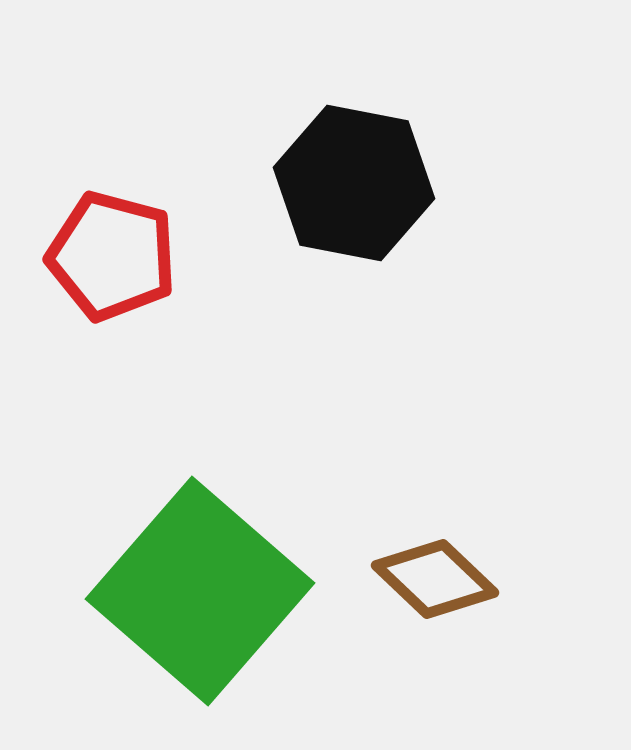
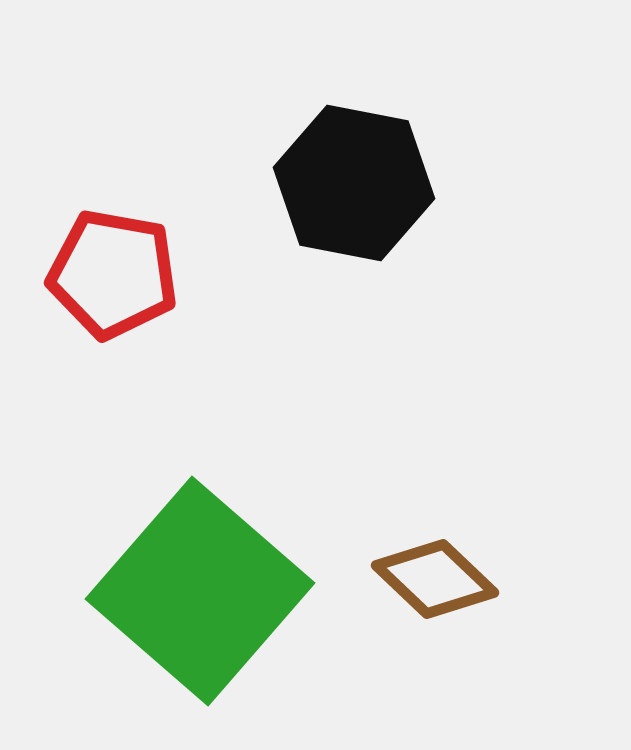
red pentagon: moved 1 px right, 18 px down; rotated 5 degrees counterclockwise
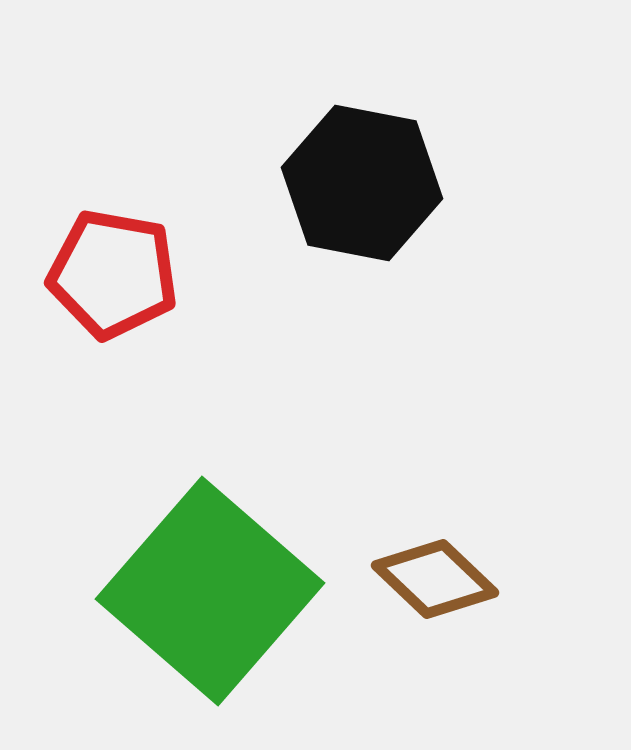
black hexagon: moved 8 px right
green square: moved 10 px right
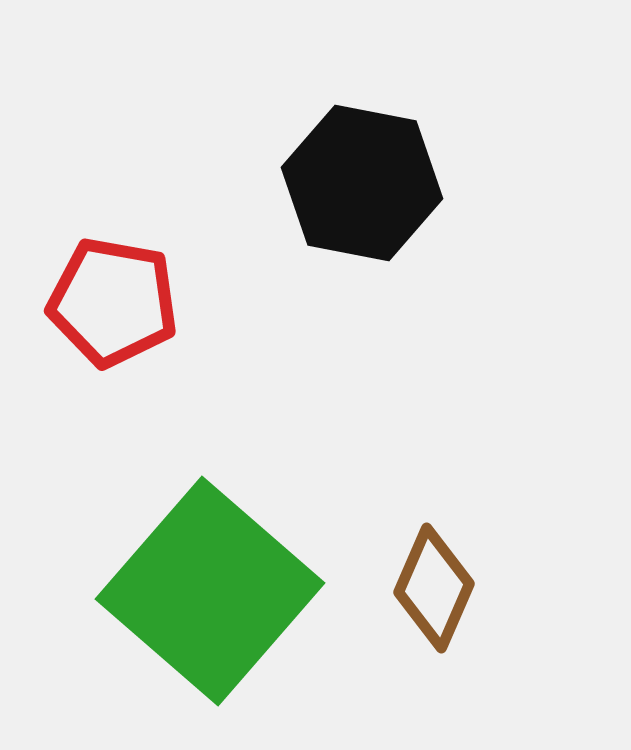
red pentagon: moved 28 px down
brown diamond: moved 1 px left, 9 px down; rotated 70 degrees clockwise
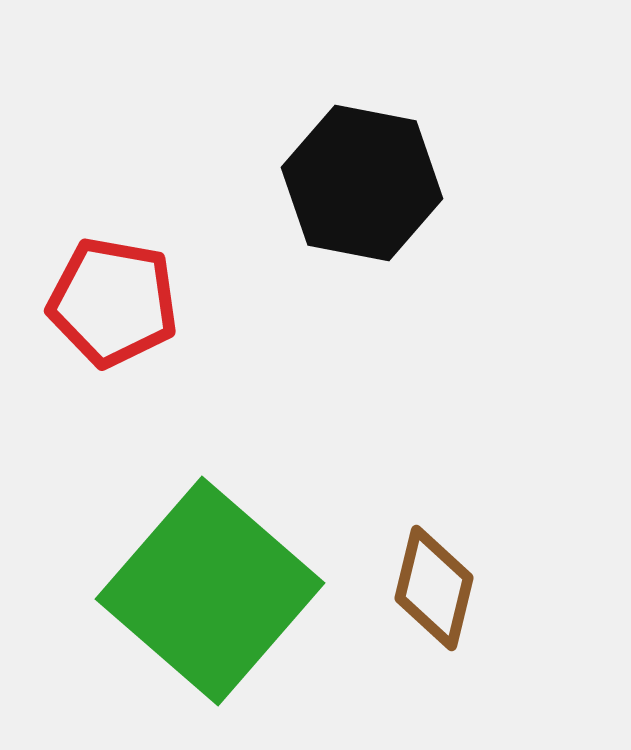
brown diamond: rotated 10 degrees counterclockwise
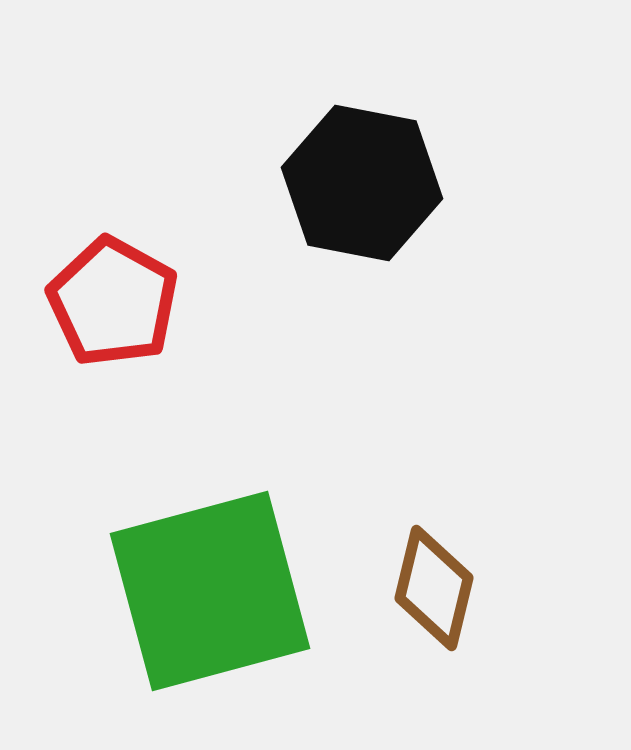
red pentagon: rotated 19 degrees clockwise
green square: rotated 34 degrees clockwise
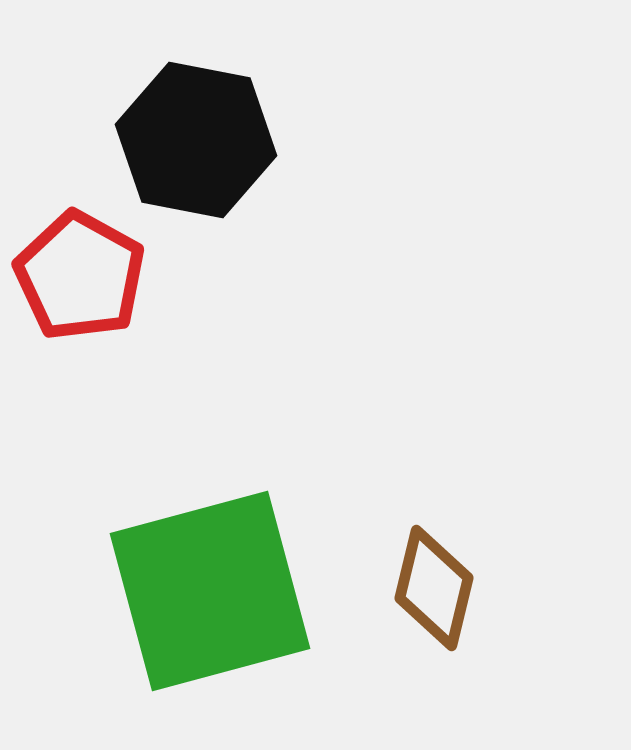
black hexagon: moved 166 px left, 43 px up
red pentagon: moved 33 px left, 26 px up
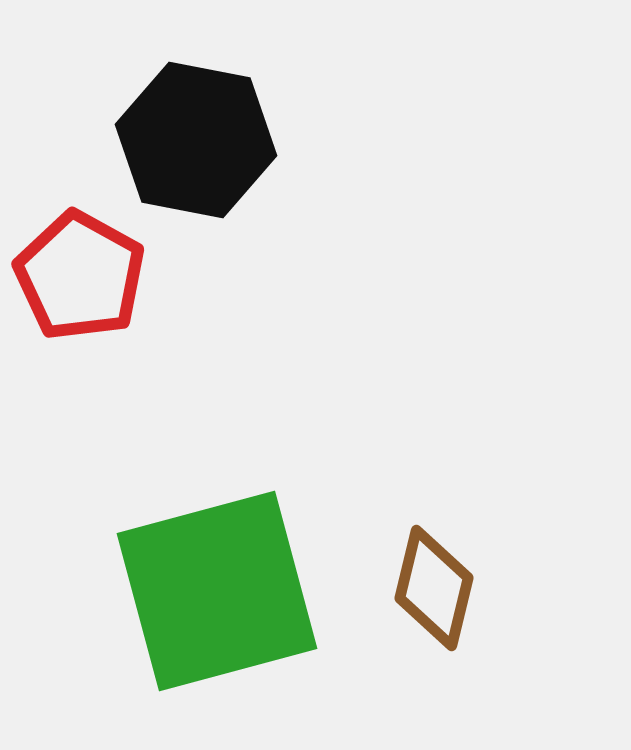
green square: moved 7 px right
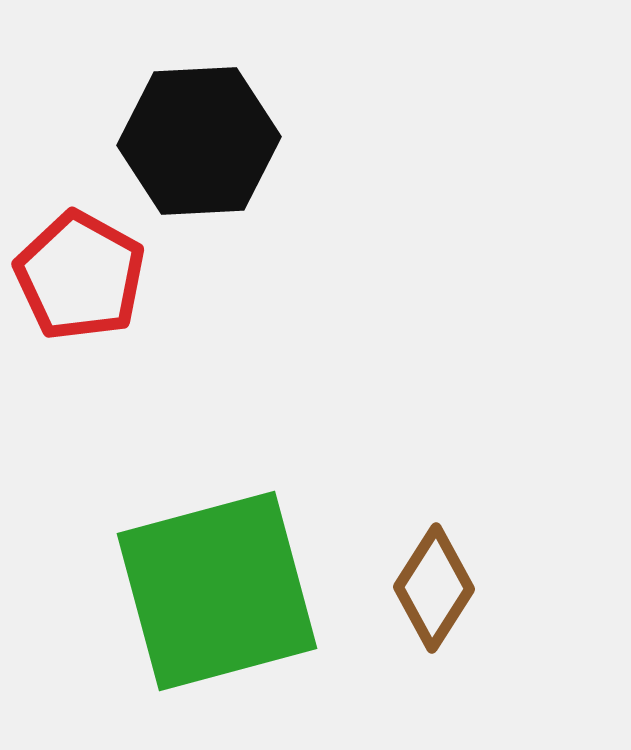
black hexagon: moved 3 px right, 1 px down; rotated 14 degrees counterclockwise
brown diamond: rotated 19 degrees clockwise
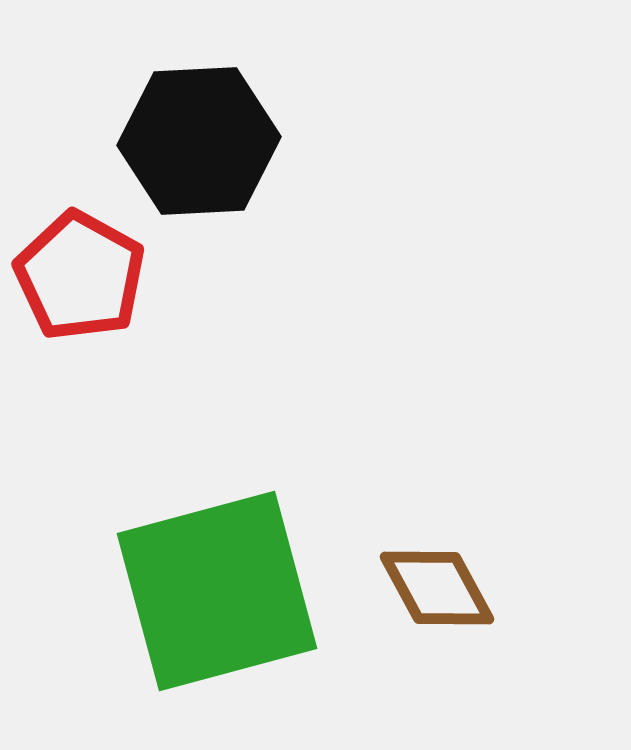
brown diamond: moved 3 px right; rotated 61 degrees counterclockwise
